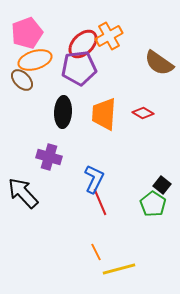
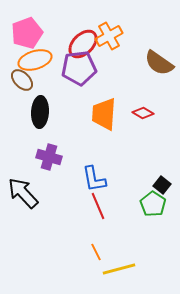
black ellipse: moved 23 px left
blue L-shape: rotated 144 degrees clockwise
red line: moved 2 px left, 4 px down
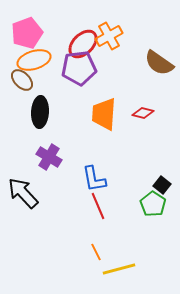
orange ellipse: moved 1 px left
red diamond: rotated 15 degrees counterclockwise
purple cross: rotated 15 degrees clockwise
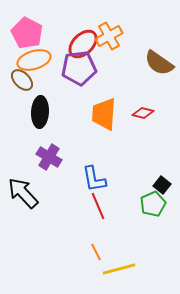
pink pentagon: rotated 24 degrees counterclockwise
green pentagon: rotated 15 degrees clockwise
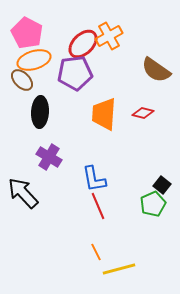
brown semicircle: moved 3 px left, 7 px down
purple pentagon: moved 4 px left, 5 px down
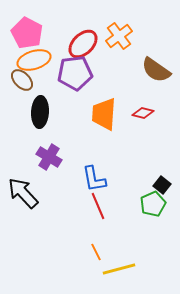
orange cross: moved 10 px right; rotated 8 degrees counterclockwise
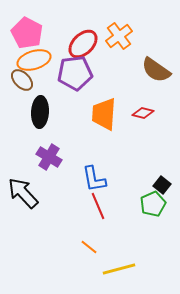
orange line: moved 7 px left, 5 px up; rotated 24 degrees counterclockwise
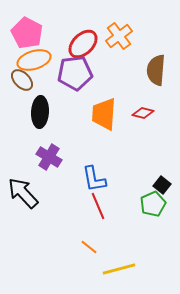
brown semicircle: rotated 60 degrees clockwise
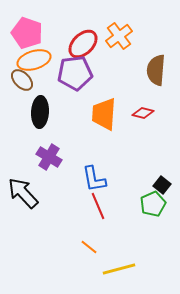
pink pentagon: rotated 8 degrees counterclockwise
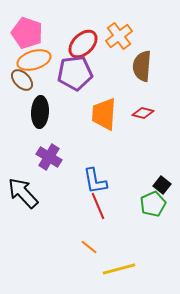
brown semicircle: moved 14 px left, 4 px up
blue L-shape: moved 1 px right, 2 px down
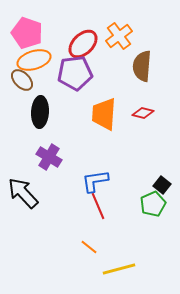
blue L-shape: rotated 92 degrees clockwise
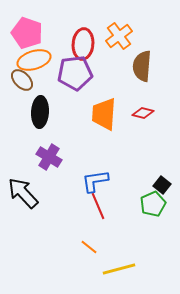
red ellipse: rotated 40 degrees counterclockwise
